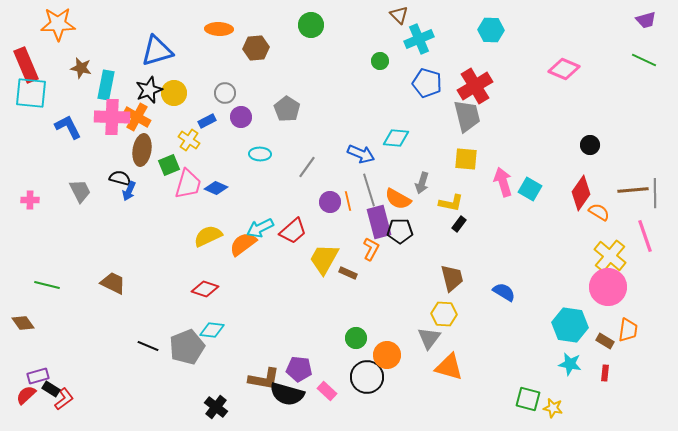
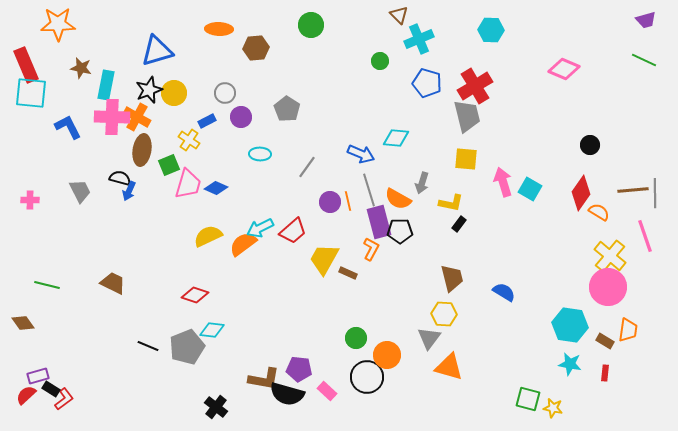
red diamond at (205, 289): moved 10 px left, 6 px down
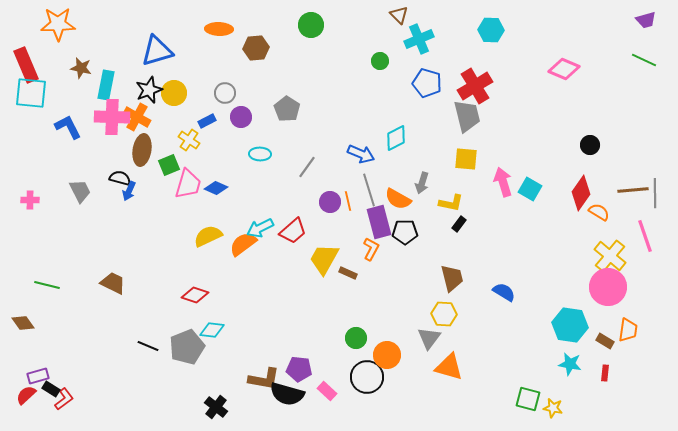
cyan diamond at (396, 138): rotated 32 degrees counterclockwise
black pentagon at (400, 231): moved 5 px right, 1 px down
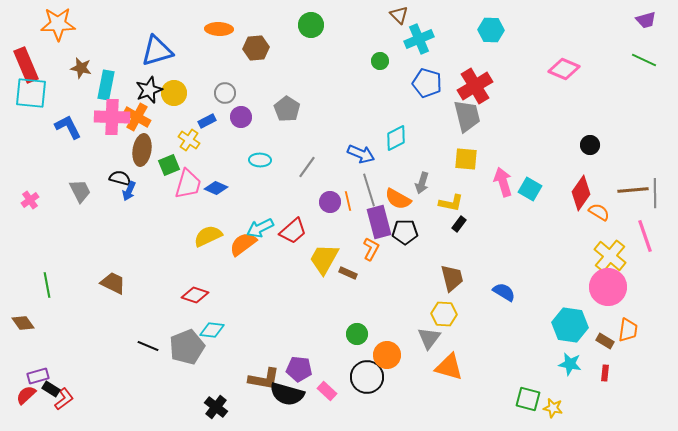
cyan ellipse at (260, 154): moved 6 px down
pink cross at (30, 200): rotated 36 degrees counterclockwise
green line at (47, 285): rotated 65 degrees clockwise
green circle at (356, 338): moved 1 px right, 4 px up
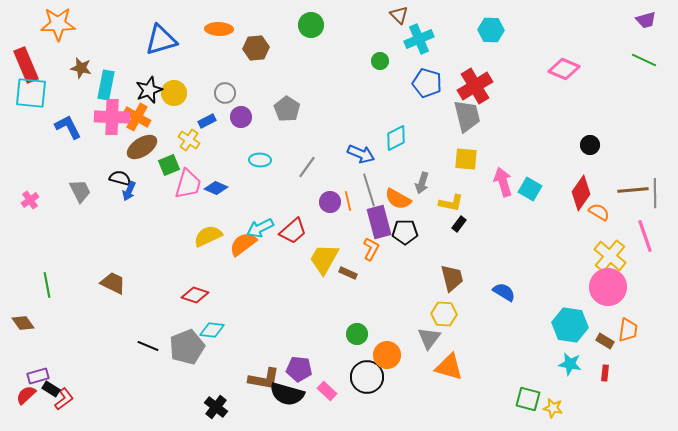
blue triangle at (157, 51): moved 4 px right, 11 px up
brown ellipse at (142, 150): moved 3 px up; rotated 48 degrees clockwise
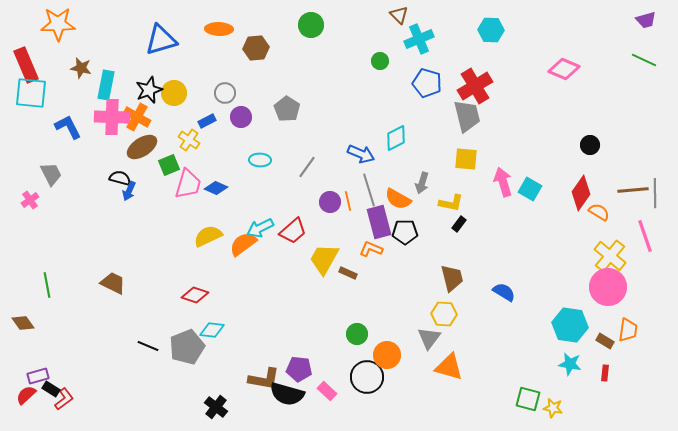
gray trapezoid at (80, 191): moved 29 px left, 17 px up
orange L-shape at (371, 249): rotated 95 degrees counterclockwise
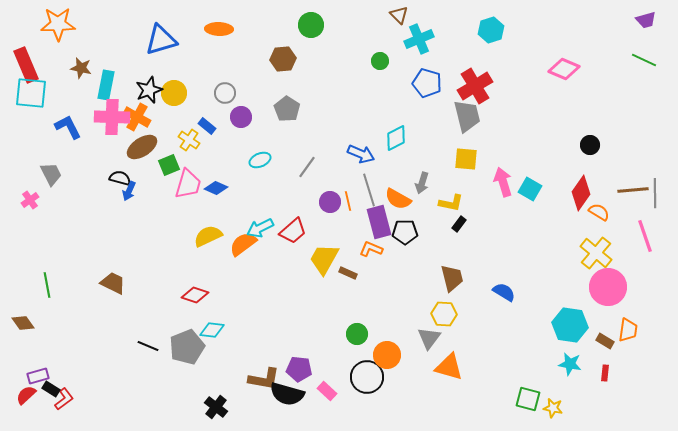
cyan hexagon at (491, 30): rotated 20 degrees counterclockwise
brown hexagon at (256, 48): moved 27 px right, 11 px down
blue rectangle at (207, 121): moved 5 px down; rotated 66 degrees clockwise
cyan ellipse at (260, 160): rotated 25 degrees counterclockwise
yellow cross at (610, 256): moved 14 px left, 3 px up
